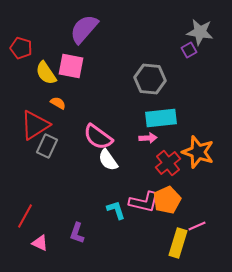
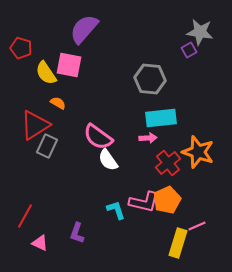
pink square: moved 2 px left, 1 px up
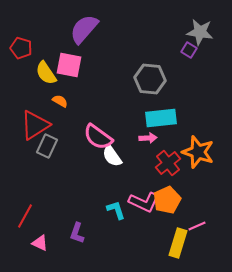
purple square: rotated 28 degrees counterclockwise
orange semicircle: moved 2 px right, 2 px up
white semicircle: moved 4 px right, 4 px up
pink L-shape: rotated 12 degrees clockwise
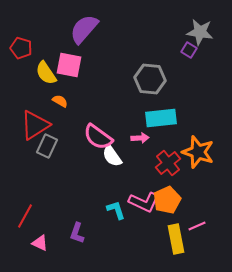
pink arrow: moved 8 px left
yellow rectangle: moved 2 px left, 4 px up; rotated 28 degrees counterclockwise
